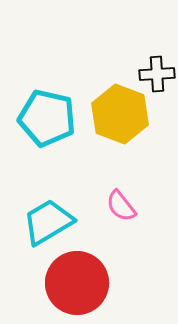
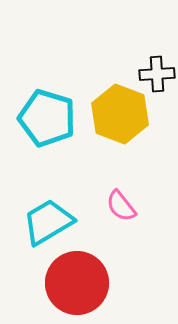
cyan pentagon: rotated 4 degrees clockwise
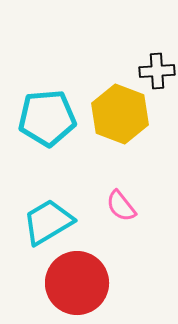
black cross: moved 3 px up
cyan pentagon: rotated 22 degrees counterclockwise
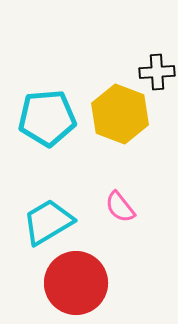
black cross: moved 1 px down
pink semicircle: moved 1 px left, 1 px down
red circle: moved 1 px left
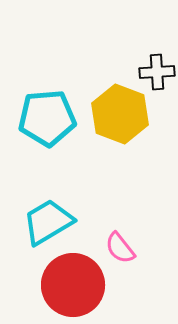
pink semicircle: moved 41 px down
red circle: moved 3 px left, 2 px down
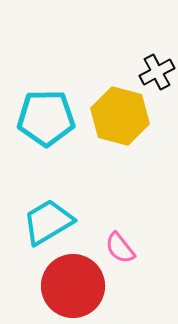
black cross: rotated 24 degrees counterclockwise
yellow hexagon: moved 2 px down; rotated 6 degrees counterclockwise
cyan pentagon: moved 1 px left; rotated 4 degrees clockwise
red circle: moved 1 px down
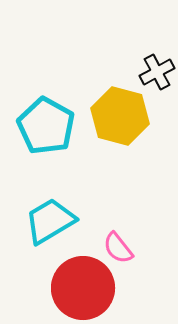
cyan pentagon: moved 8 px down; rotated 30 degrees clockwise
cyan trapezoid: moved 2 px right, 1 px up
pink semicircle: moved 2 px left
red circle: moved 10 px right, 2 px down
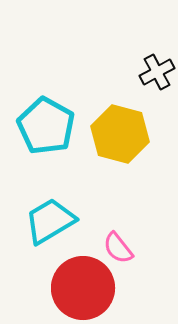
yellow hexagon: moved 18 px down
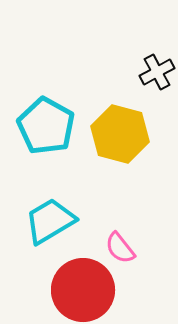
pink semicircle: moved 2 px right
red circle: moved 2 px down
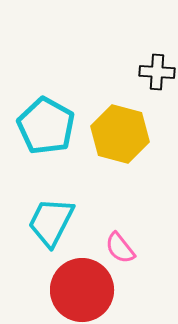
black cross: rotated 32 degrees clockwise
cyan trapezoid: moved 1 px right, 1 px down; rotated 32 degrees counterclockwise
red circle: moved 1 px left
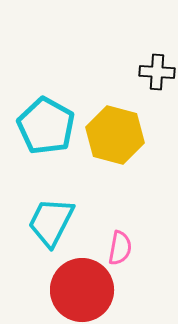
yellow hexagon: moved 5 px left, 1 px down
pink semicircle: rotated 132 degrees counterclockwise
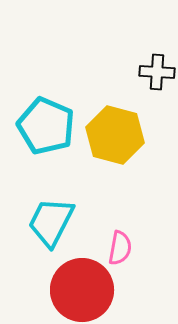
cyan pentagon: rotated 6 degrees counterclockwise
